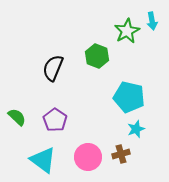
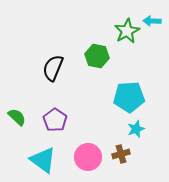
cyan arrow: rotated 102 degrees clockwise
green hexagon: rotated 10 degrees counterclockwise
cyan pentagon: rotated 16 degrees counterclockwise
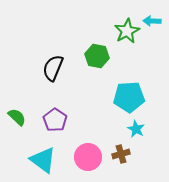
cyan star: rotated 24 degrees counterclockwise
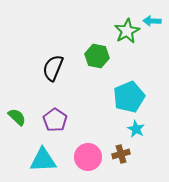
cyan pentagon: rotated 20 degrees counterclockwise
cyan triangle: rotated 40 degrees counterclockwise
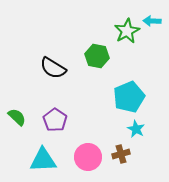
black semicircle: rotated 80 degrees counterclockwise
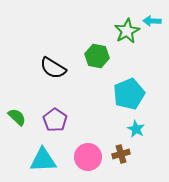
cyan pentagon: moved 3 px up
